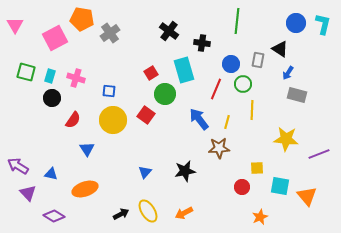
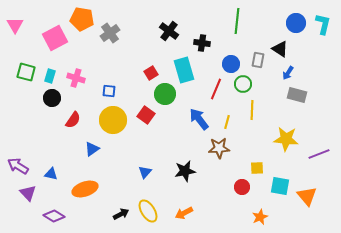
blue triangle at (87, 149): moved 5 px right; rotated 28 degrees clockwise
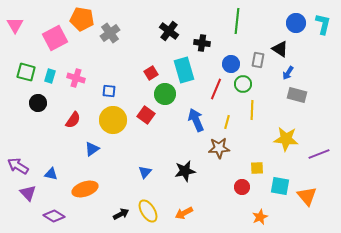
black circle at (52, 98): moved 14 px left, 5 px down
blue arrow at (199, 119): moved 3 px left, 1 px down; rotated 15 degrees clockwise
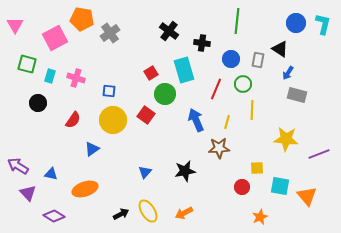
blue circle at (231, 64): moved 5 px up
green square at (26, 72): moved 1 px right, 8 px up
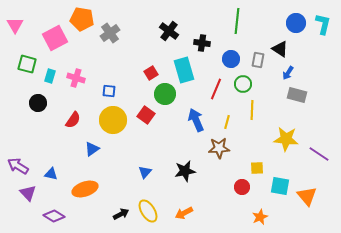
purple line at (319, 154): rotated 55 degrees clockwise
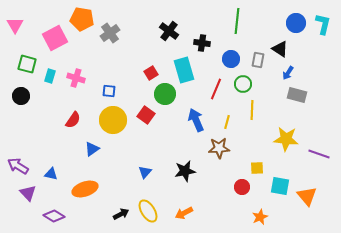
black circle at (38, 103): moved 17 px left, 7 px up
purple line at (319, 154): rotated 15 degrees counterclockwise
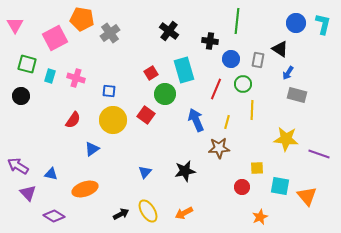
black cross at (202, 43): moved 8 px right, 2 px up
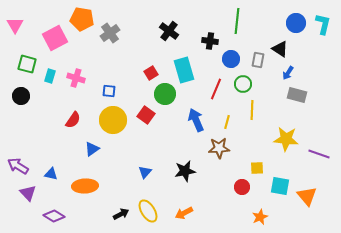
orange ellipse at (85, 189): moved 3 px up; rotated 15 degrees clockwise
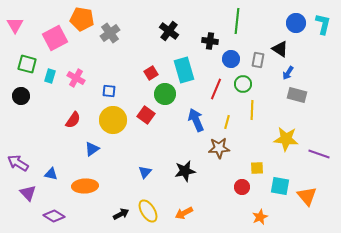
pink cross at (76, 78): rotated 12 degrees clockwise
purple arrow at (18, 166): moved 3 px up
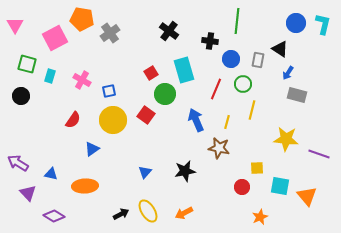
pink cross at (76, 78): moved 6 px right, 2 px down
blue square at (109, 91): rotated 16 degrees counterclockwise
yellow line at (252, 110): rotated 12 degrees clockwise
brown star at (219, 148): rotated 15 degrees clockwise
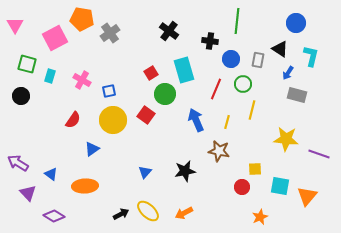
cyan L-shape at (323, 24): moved 12 px left, 32 px down
brown star at (219, 148): moved 3 px down
yellow square at (257, 168): moved 2 px left, 1 px down
blue triangle at (51, 174): rotated 24 degrees clockwise
orange triangle at (307, 196): rotated 20 degrees clockwise
yellow ellipse at (148, 211): rotated 15 degrees counterclockwise
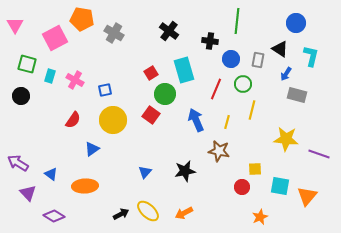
gray cross at (110, 33): moved 4 px right; rotated 24 degrees counterclockwise
blue arrow at (288, 73): moved 2 px left, 1 px down
pink cross at (82, 80): moved 7 px left
blue square at (109, 91): moved 4 px left, 1 px up
red square at (146, 115): moved 5 px right
